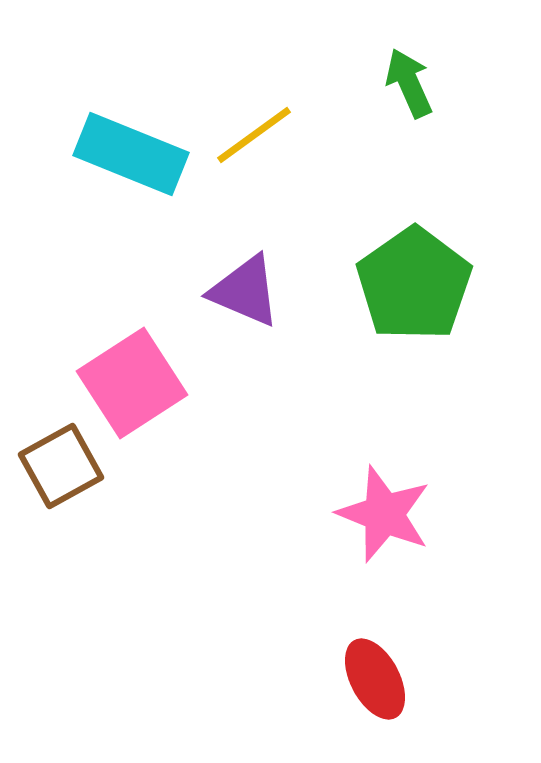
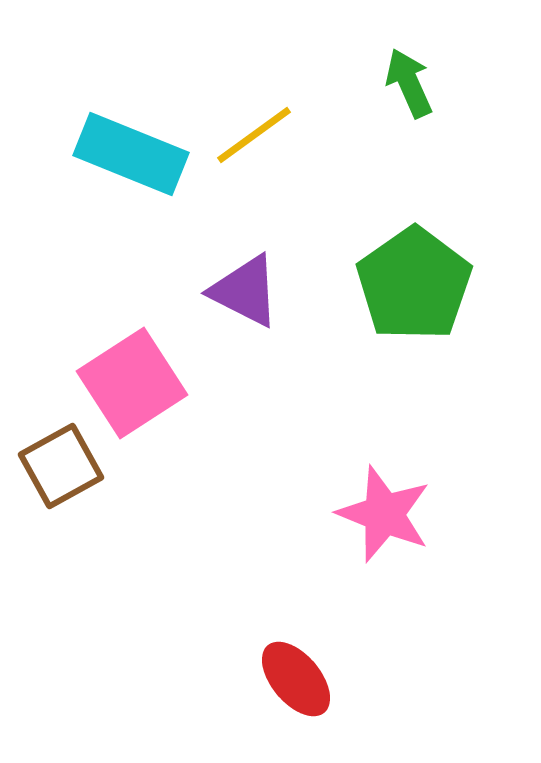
purple triangle: rotated 4 degrees clockwise
red ellipse: moved 79 px left; rotated 12 degrees counterclockwise
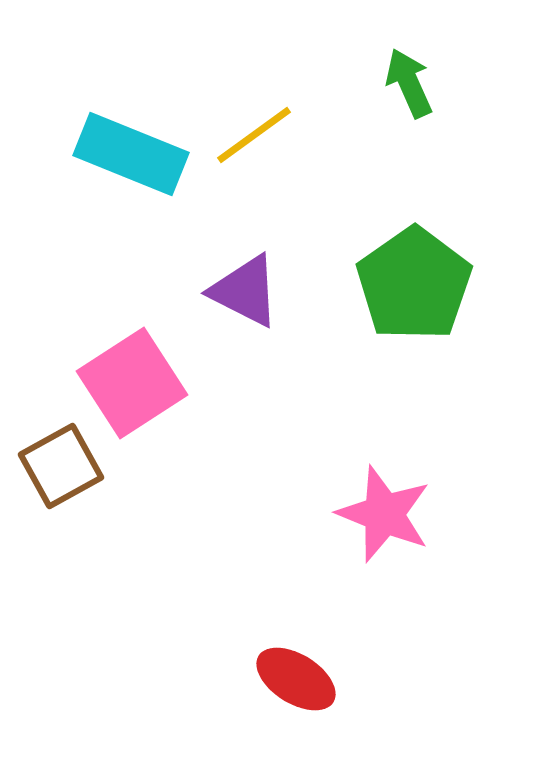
red ellipse: rotated 18 degrees counterclockwise
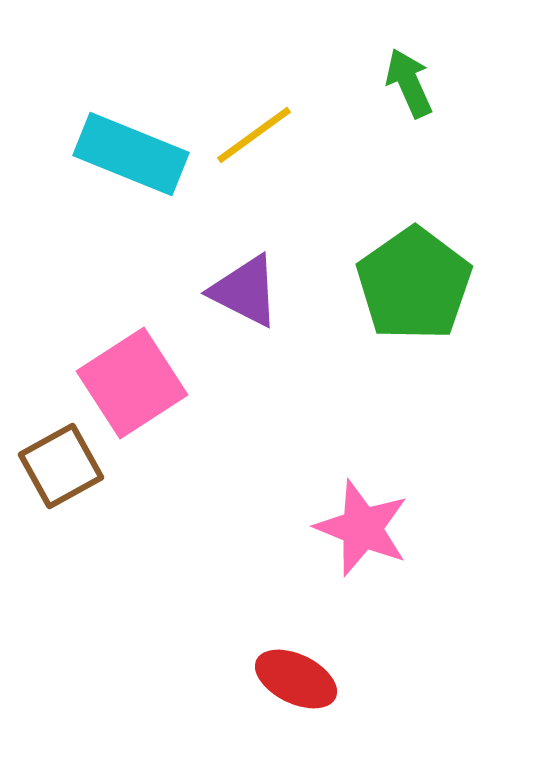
pink star: moved 22 px left, 14 px down
red ellipse: rotated 6 degrees counterclockwise
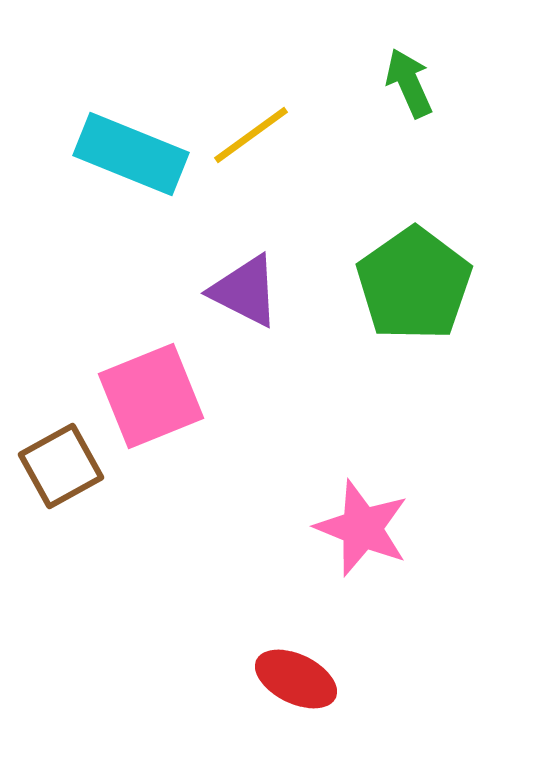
yellow line: moved 3 px left
pink square: moved 19 px right, 13 px down; rotated 11 degrees clockwise
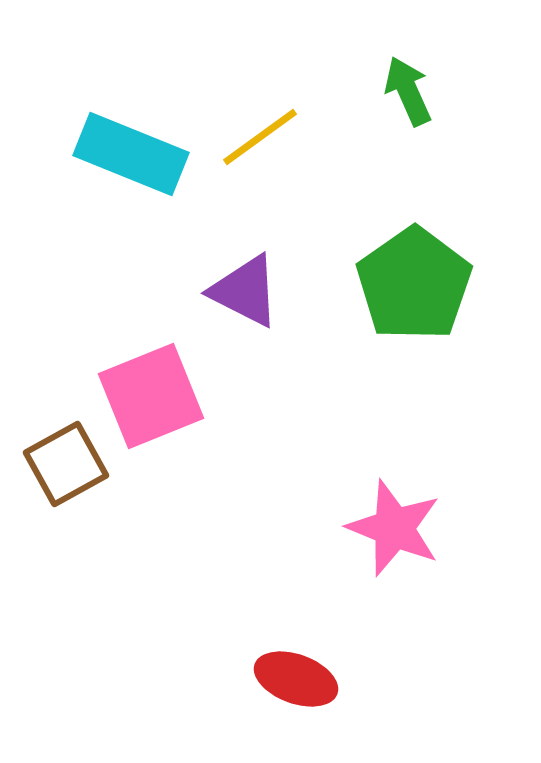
green arrow: moved 1 px left, 8 px down
yellow line: moved 9 px right, 2 px down
brown square: moved 5 px right, 2 px up
pink star: moved 32 px right
red ellipse: rotated 6 degrees counterclockwise
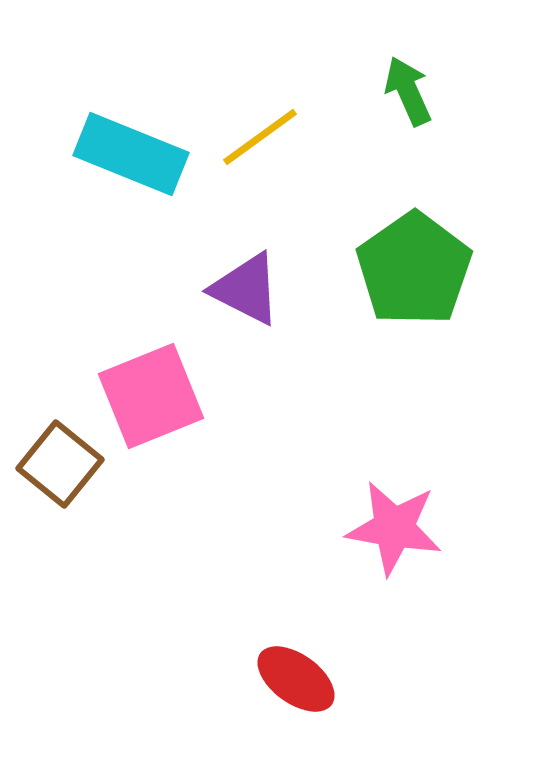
green pentagon: moved 15 px up
purple triangle: moved 1 px right, 2 px up
brown square: moved 6 px left; rotated 22 degrees counterclockwise
pink star: rotated 12 degrees counterclockwise
red ellipse: rotated 16 degrees clockwise
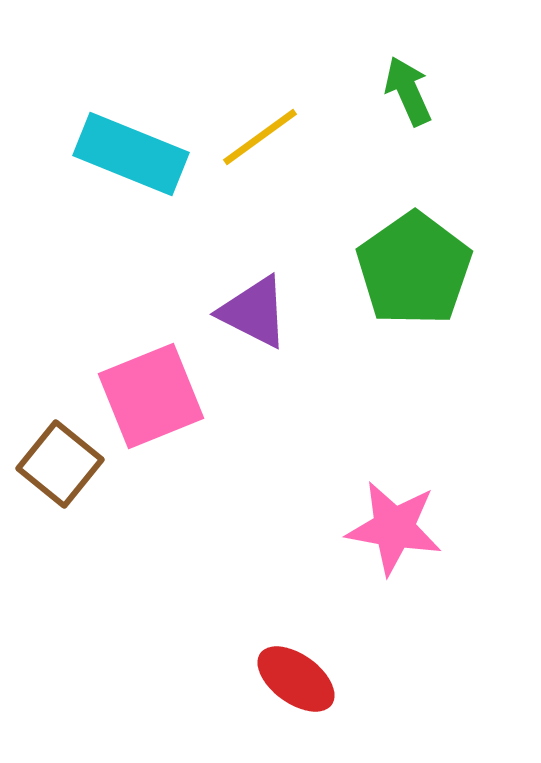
purple triangle: moved 8 px right, 23 px down
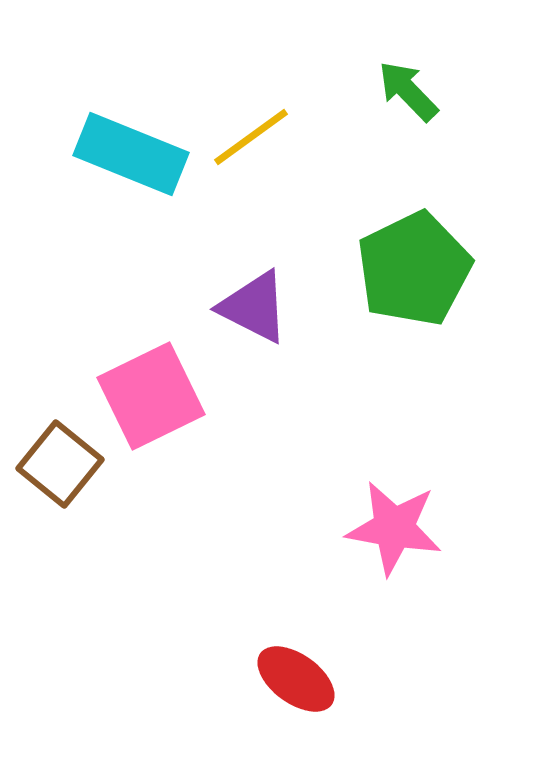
green arrow: rotated 20 degrees counterclockwise
yellow line: moved 9 px left
green pentagon: rotated 9 degrees clockwise
purple triangle: moved 5 px up
pink square: rotated 4 degrees counterclockwise
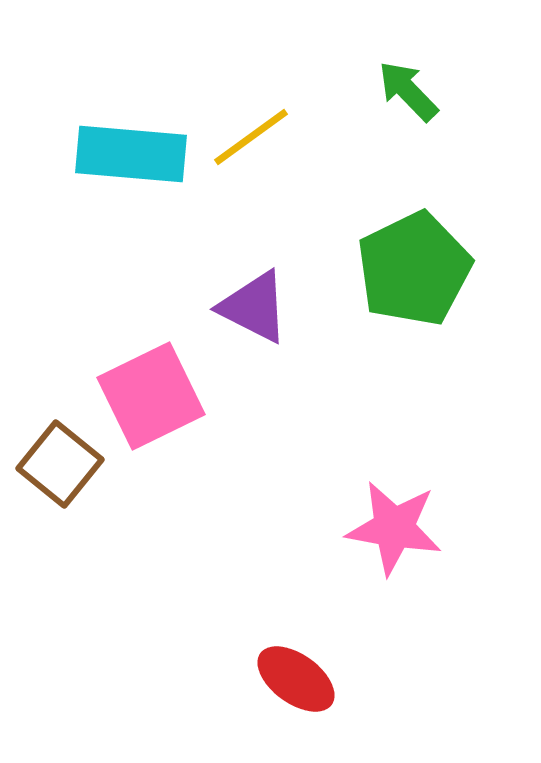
cyan rectangle: rotated 17 degrees counterclockwise
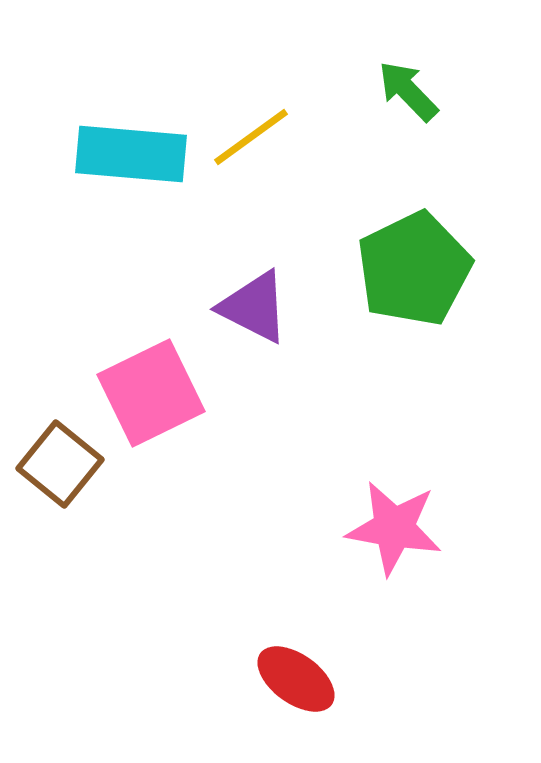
pink square: moved 3 px up
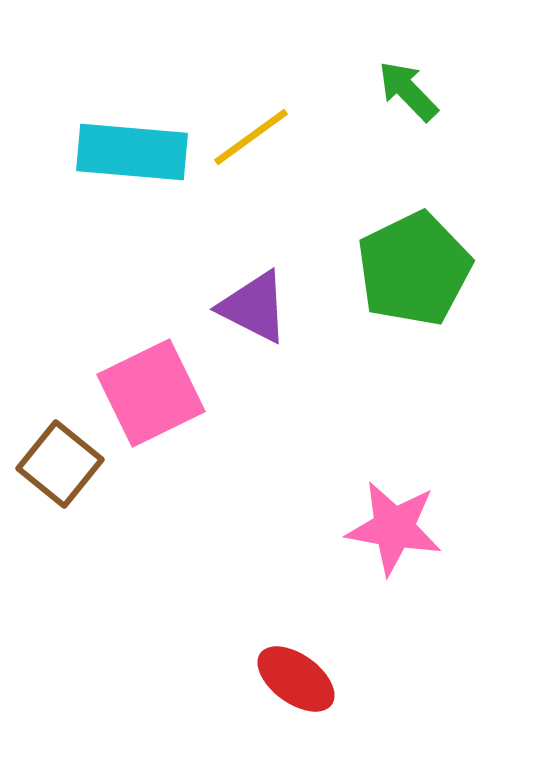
cyan rectangle: moved 1 px right, 2 px up
